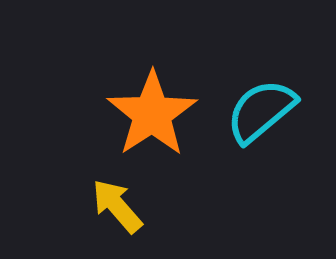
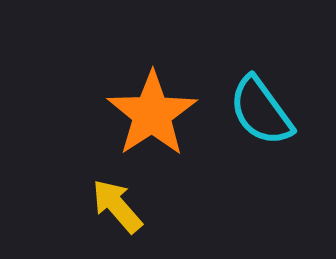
cyan semicircle: rotated 86 degrees counterclockwise
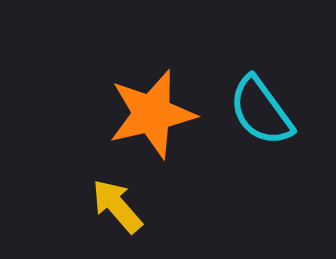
orange star: rotated 20 degrees clockwise
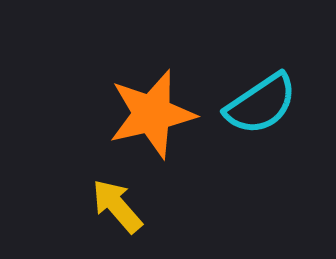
cyan semicircle: moved 7 px up; rotated 88 degrees counterclockwise
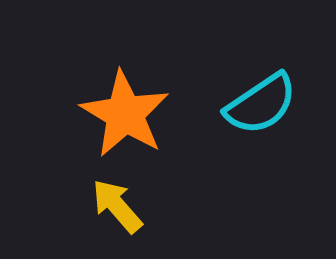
orange star: moved 27 px left; rotated 28 degrees counterclockwise
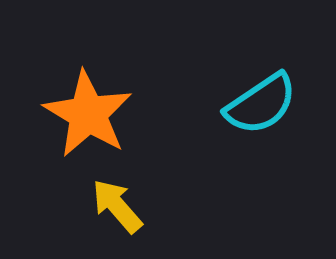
orange star: moved 37 px left
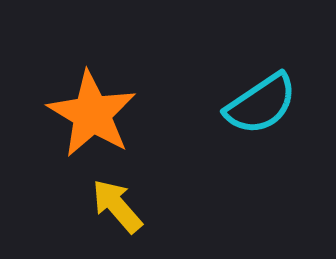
orange star: moved 4 px right
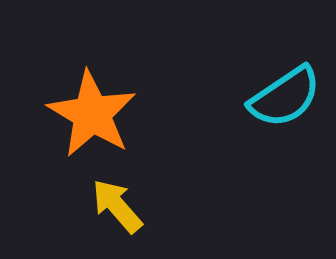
cyan semicircle: moved 24 px right, 7 px up
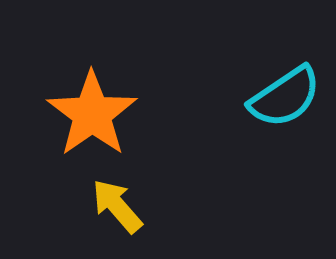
orange star: rotated 6 degrees clockwise
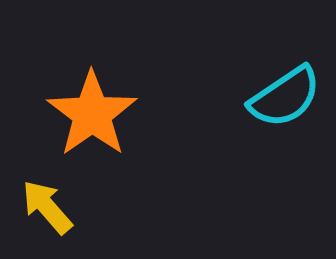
yellow arrow: moved 70 px left, 1 px down
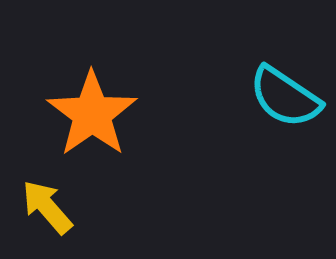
cyan semicircle: rotated 68 degrees clockwise
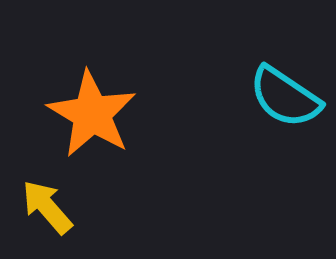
orange star: rotated 6 degrees counterclockwise
